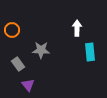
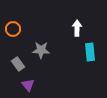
orange circle: moved 1 px right, 1 px up
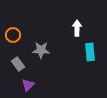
orange circle: moved 6 px down
purple triangle: rotated 24 degrees clockwise
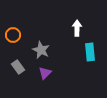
gray star: rotated 24 degrees clockwise
gray rectangle: moved 3 px down
purple triangle: moved 17 px right, 12 px up
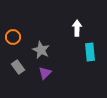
orange circle: moved 2 px down
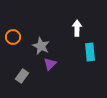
gray star: moved 4 px up
gray rectangle: moved 4 px right, 9 px down; rotated 72 degrees clockwise
purple triangle: moved 5 px right, 9 px up
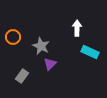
cyan rectangle: rotated 60 degrees counterclockwise
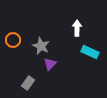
orange circle: moved 3 px down
gray rectangle: moved 6 px right, 7 px down
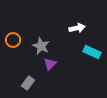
white arrow: rotated 77 degrees clockwise
cyan rectangle: moved 2 px right
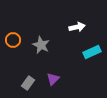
white arrow: moved 1 px up
gray star: moved 1 px up
cyan rectangle: rotated 48 degrees counterclockwise
purple triangle: moved 3 px right, 15 px down
